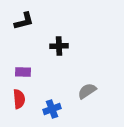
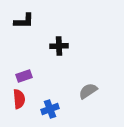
black L-shape: rotated 15 degrees clockwise
purple rectangle: moved 1 px right, 4 px down; rotated 21 degrees counterclockwise
gray semicircle: moved 1 px right
blue cross: moved 2 px left
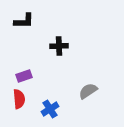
blue cross: rotated 12 degrees counterclockwise
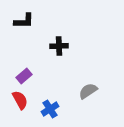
purple rectangle: rotated 21 degrees counterclockwise
red semicircle: moved 1 px right, 1 px down; rotated 24 degrees counterclockwise
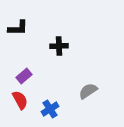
black L-shape: moved 6 px left, 7 px down
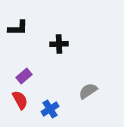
black cross: moved 2 px up
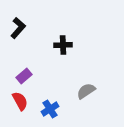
black L-shape: rotated 50 degrees counterclockwise
black cross: moved 4 px right, 1 px down
gray semicircle: moved 2 px left
red semicircle: moved 1 px down
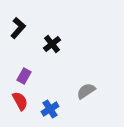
black cross: moved 11 px left, 1 px up; rotated 36 degrees counterclockwise
purple rectangle: rotated 21 degrees counterclockwise
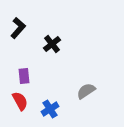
purple rectangle: rotated 35 degrees counterclockwise
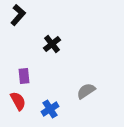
black L-shape: moved 13 px up
red semicircle: moved 2 px left
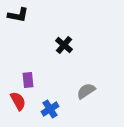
black L-shape: rotated 60 degrees clockwise
black cross: moved 12 px right, 1 px down; rotated 12 degrees counterclockwise
purple rectangle: moved 4 px right, 4 px down
